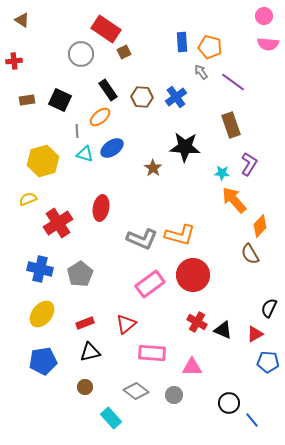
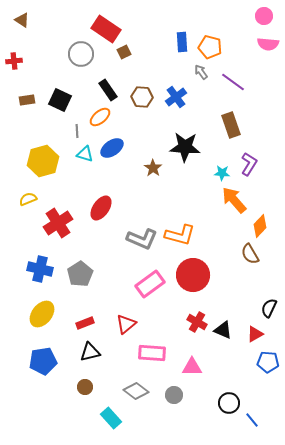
red ellipse at (101, 208): rotated 25 degrees clockwise
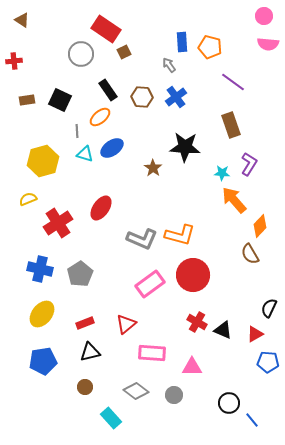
gray arrow at (201, 72): moved 32 px left, 7 px up
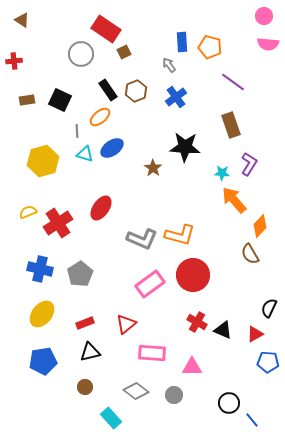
brown hexagon at (142, 97): moved 6 px left, 6 px up; rotated 25 degrees counterclockwise
yellow semicircle at (28, 199): moved 13 px down
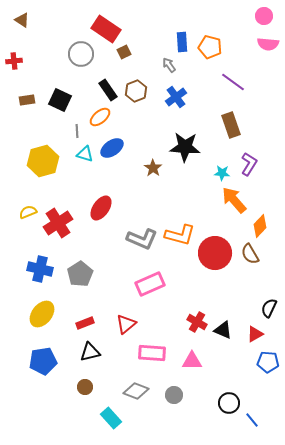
red circle at (193, 275): moved 22 px right, 22 px up
pink rectangle at (150, 284): rotated 12 degrees clockwise
pink triangle at (192, 367): moved 6 px up
gray diamond at (136, 391): rotated 15 degrees counterclockwise
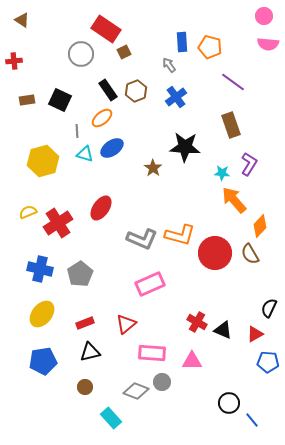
orange ellipse at (100, 117): moved 2 px right, 1 px down
gray circle at (174, 395): moved 12 px left, 13 px up
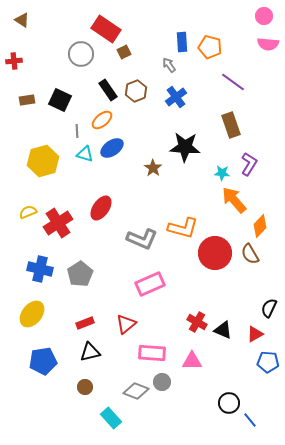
orange ellipse at (102, 118): moved 2 px down
orange L-shape at (180, 235): moved 3 px right, 7 px up
yellow ellipse at (42, 314): moved 10 px left
blue line at (252, 420): moved 2 px left
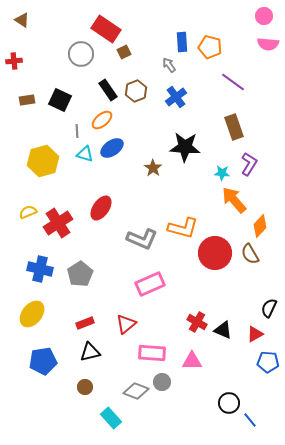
brown rectangle at (231, 125): moved 3 px right, 2 px down
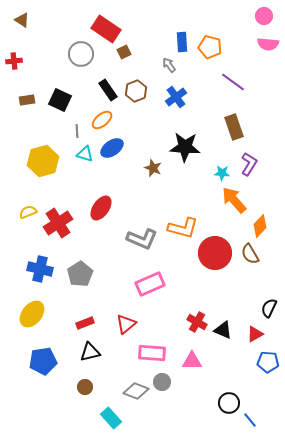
brown star at (153, 168): rotated 12 degrees counterclockwise
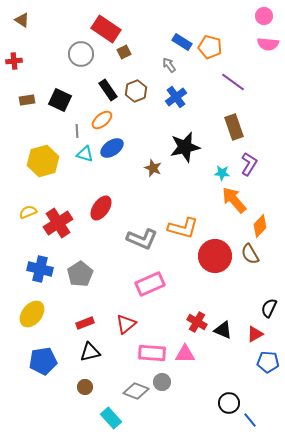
blue rectangle at (182, 42): rotated 54 degrees counterclockwise
black star at (185, 147): rotated 16 degrees counterclockwise
red circle at (215, 253): moved 3 px down
pink triangle at (192, 361): moved 7 px left, 7 px up
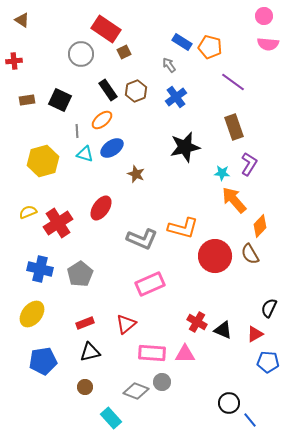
brown star at (153, 168): moved 17 px left, 6 px down
